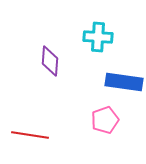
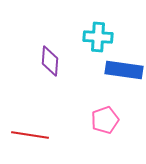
blue rectangle: moved 12 px up
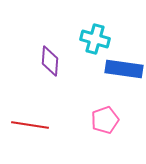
cyan cross: moved 3 px left, 2 px down; rotated 12 degrees clockwise
blue rectangle: moved 1 px up
red line: moved 10 px up
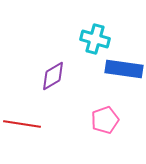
purple diamond: moved 3 px right, 15 px down; rotated 56 degrees clockwise
red line: moved 8 px left, 1 px up
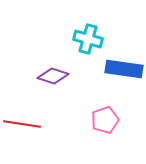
cyan cross: moved 7 px left
purple diamond: rotated 48 degrees clockwise
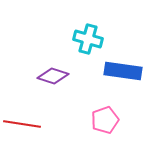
blue rectangle: moved 1 px left, 2 px down
